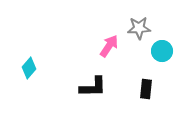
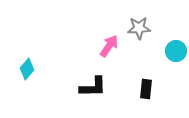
cyan circle: moved 14 px right
cyan diamond: moved 2 px left, 1 px down
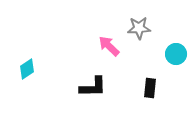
pink arrow: rotated 80 degrees counterclockwise
cyan circle: moved 3 px down
cyan diamond: rotated 15 degrees clockwise
black rectangle: moved 4 px right, 1 px up
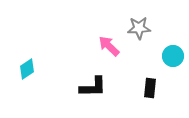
cyan circle: moved 3 px left, 2 px down
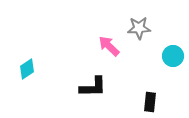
black rectangle: moved 14 px down
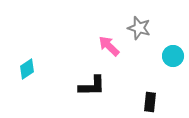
gray star: rotated 20 degrees clockwise
black L-shape: moved 1 px left, 1 px up
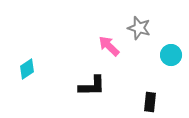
cyan circle: moved 2 px left, 1 px up
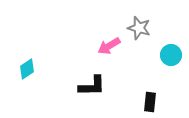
pink arrow: rotated 75 degrees counterclockwise
